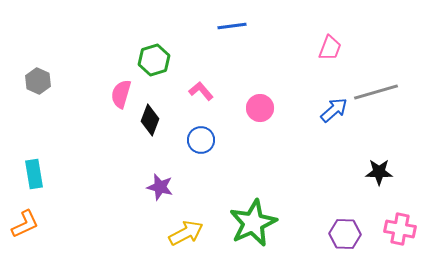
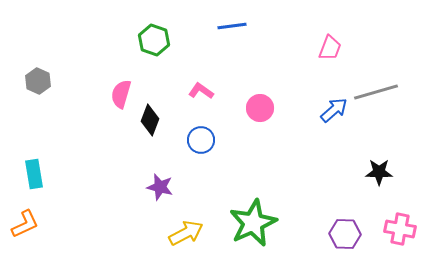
green hexagon: moved 20 px up; rotated 24 degrees counterclockwise
pink L-shape: rotated 15 degrees counterclockwise
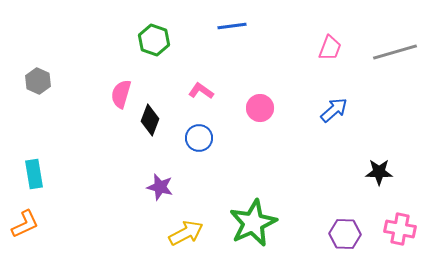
gray line: moved 19 px right, 40 px up
blue circle: moved 2 px left, 2 px up
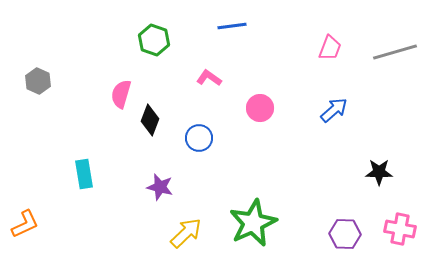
pink L-shape: moved 8 px right, 13 px up
cyan rectangle: moved 50 px right
yellow arrow: rotated 16 degrees counterclockwise
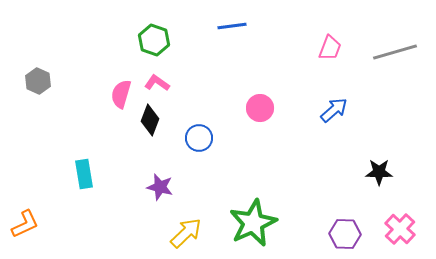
pink L-shape: moved 52 px left, 5 px down
pink cross: rotated 32 degrees clockwise
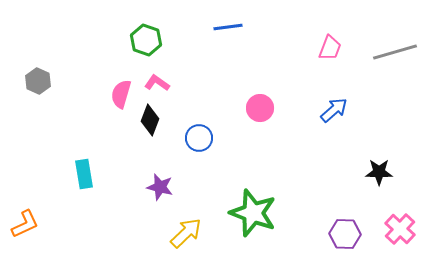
blue line: moved 4 px left, 1 px down
green hexagon: moved 8 px left
green star: moved 10 px up; rotated 27 degrees counterclockwise
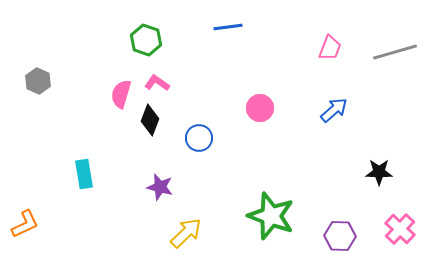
green star: moved 18 px right, 3 px down
purple hexagon: moved 5 px left, 2 px down
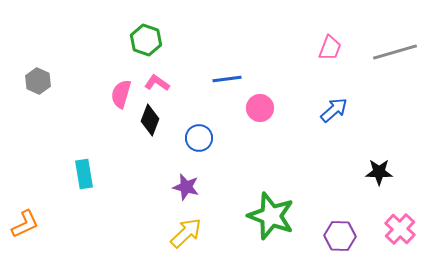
blue line: moved 1 px left, 52 px down
purple star: moved 26 px right
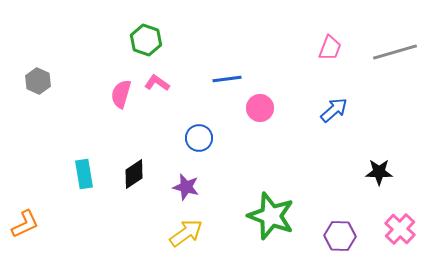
black diamond: moved 16 px left, 54 px down; rotated 36 degrees clockwise
yellow arrow: rotated 8 degrees clockwise
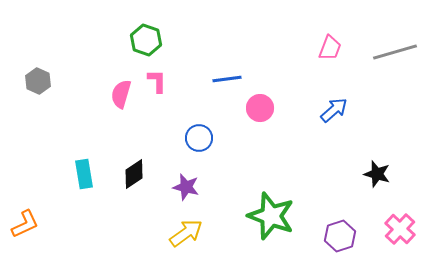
pink L-shape: moved 2 px up; rotated 55 degrees clockwise
black star: moved 2 px left, 2 px down; rotated 16 degrees clockwise
purple hexagon: rotated 20 degrees counterclockwise
